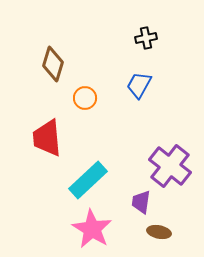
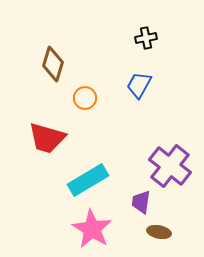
red trapezoid: rotated 69 degrees counterclockwise
cyan rectangle: rotated 12 degrees clockwise
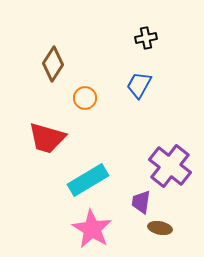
brown diamond: rotated 16 degrees clockwise
brown ellipse: moved 1 px right, 4 px up
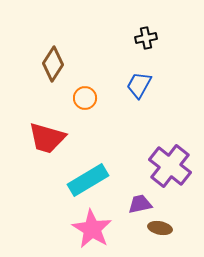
purple trapezoid: moved 1 px left, 2 px down; rotated 70 degrees clockwise
